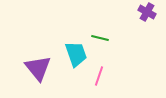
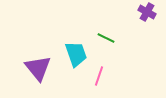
green line: moved 6 px right; rotated 12 degrees clockwise
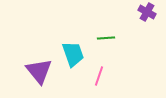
green line: rotated 30 degrees counterclockwise
cyan trapezoid: moved 3 px left
purple triangle: moved 1 px right, 3 px down
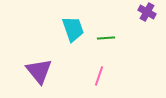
cyan trapezoid: moved 25 px up
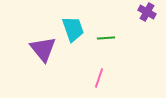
purple triangle: moved 4 px right, 22 px up
pink line: moved 2 px down
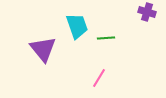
purple cross: rotated 12 degrees counterclockwise
cyan trapezoid: moved 4 px right, 3 px up
pink line: rotated 12 degrees clockwise
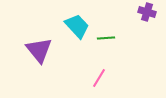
cyan trapezoid: rotated 24 degrees counterclockwise
purple triangle: moved 4 px left, 1 px down
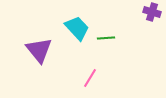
purple cross: moved 5 px right
cyan trapezoid: moved 2 px down
pink line: moved 9 px left
